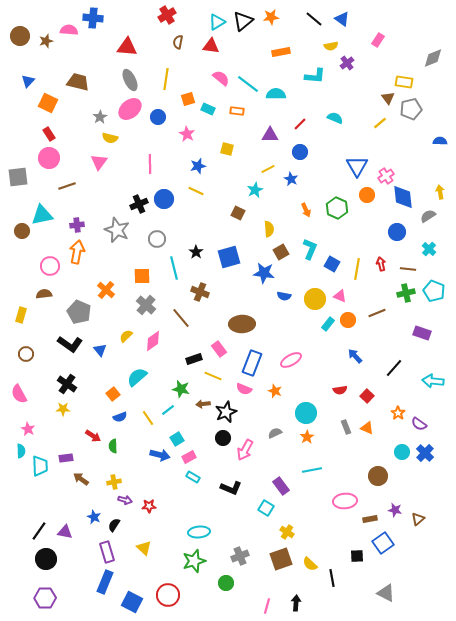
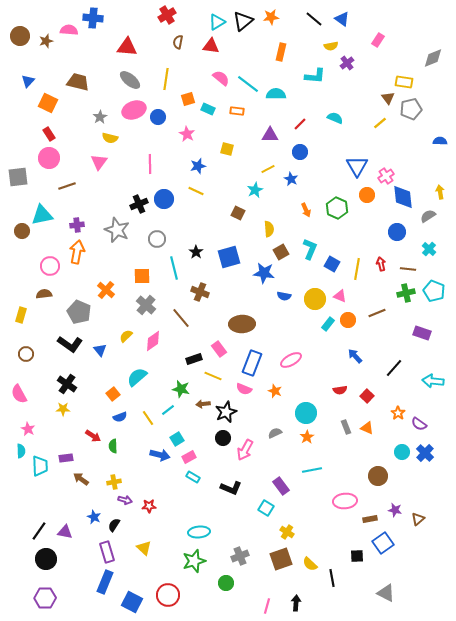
orange rectangle at (281, 52): rotated 66 degrees counterclockwise
gray ellipse at (130, 80): rotated 25 degrees counterclockwise
pink ellipse at (130, 109): moved 4 px right, 1 px down; rotated 20 degrees clockwise
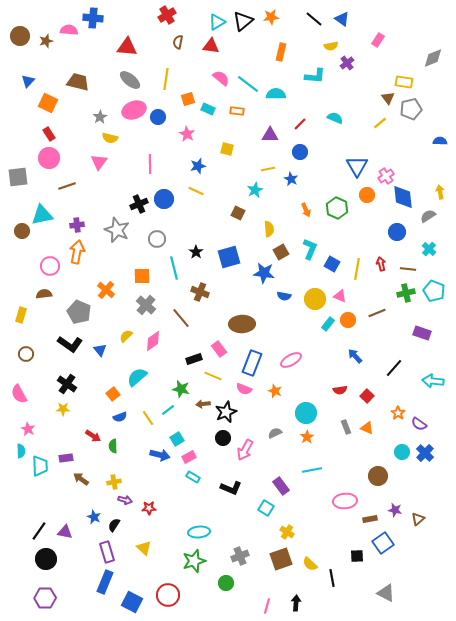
yellow line at (268, 169): rotated 16 degrees clockwise
red star at (149, 506): moved 2 px down
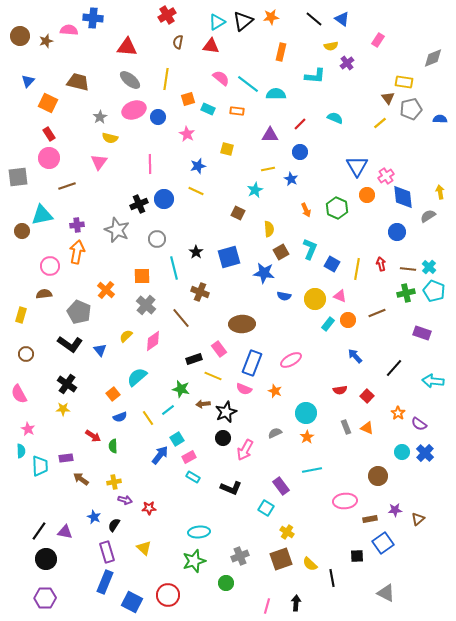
blue semicircle at (440, 141): moved 22 px up
cyan cross at (429, 249): moved 18 px down
blue arrow at (160, 455): rotated 66 degrees counterclockwise
purple star at (395, 510): rotated 16 degrees counterclockwise
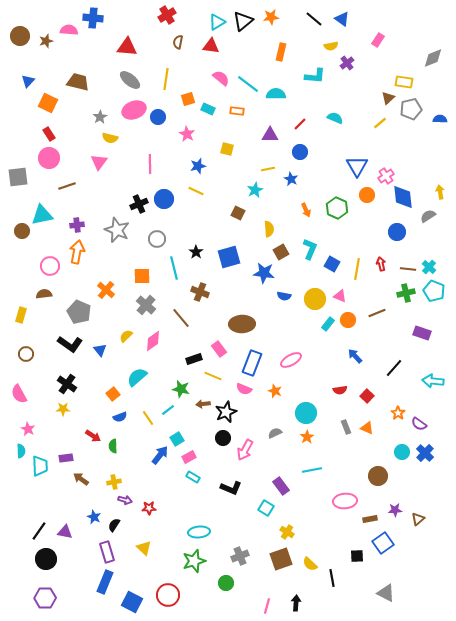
brown triangle at (388, 98): rotated 24 degrees clockwise
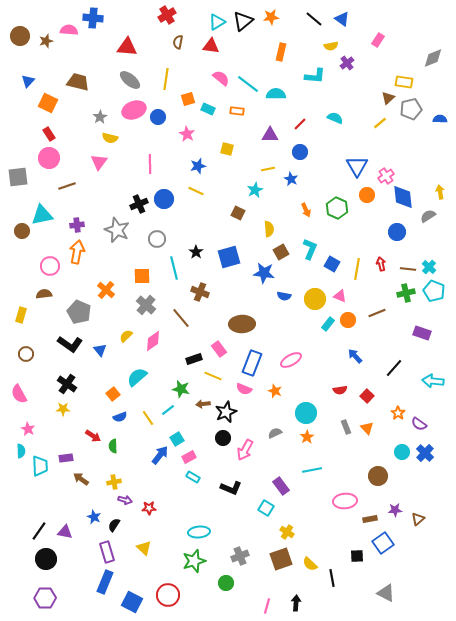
orange triangle at (367, 428): rotated 24 degrees clockwise
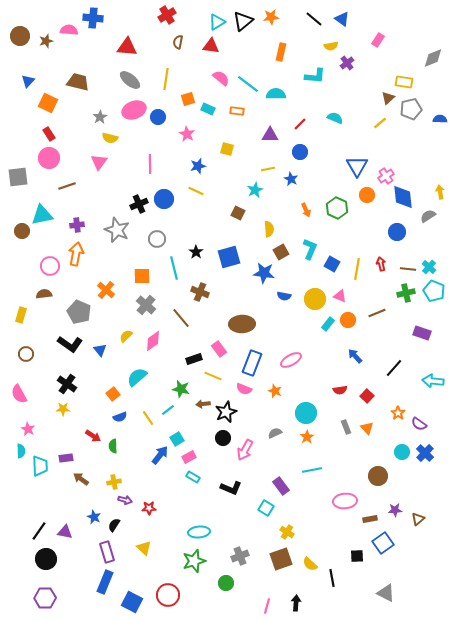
orange arrow at (77, 252): moved 1 px left, 2 px down
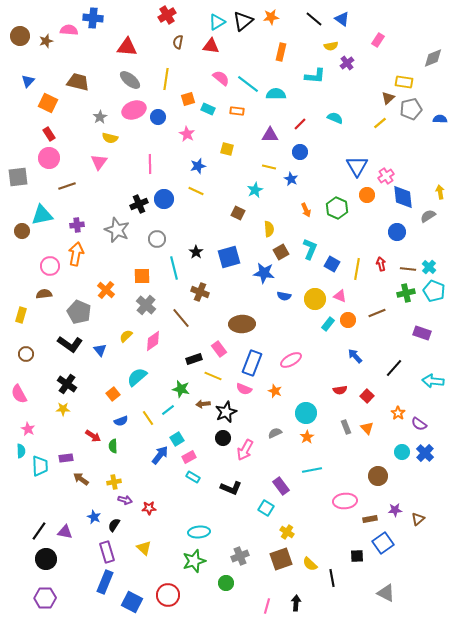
yellow line at (268, 169): moved 1 px right, 2 px up; rotated 24 degrees clockwise
blue semicircle at (120, 417): moved 1 px right, 4 px down
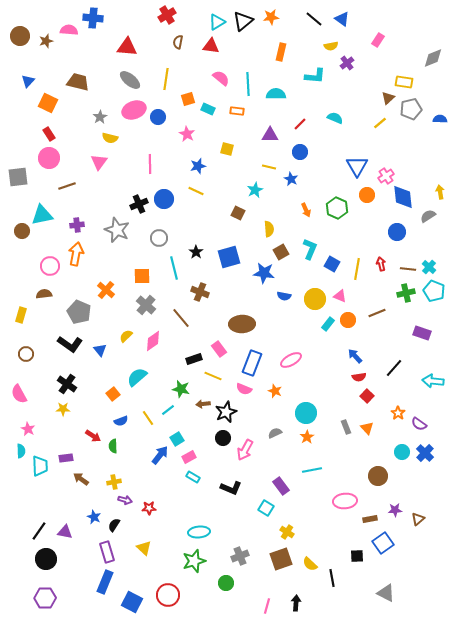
cyan line at (248, 84): rotated 50 degrees clockwise
gray circle at (157, 239): moved 2 px right, 1 px up
red semicircle at (340, 390): moved 19 px right, 13 px up
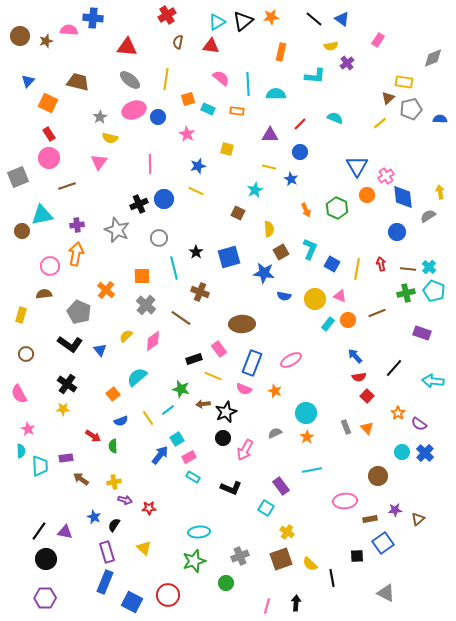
gray square at (18, 177): rotated 15 degrees counterclockwise
brown line at (181, 318): rotated 15 degrees counterclockwise
